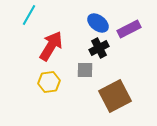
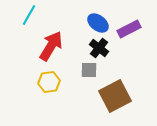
black cross: rotated 24 degrees counterclockwise
gray square: moved 4 px right
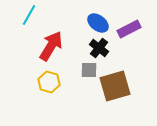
yellow hexagon: rotated 25 degrees clockwise
brown square: moved 10 px up; rotated 12 degrees clockwise
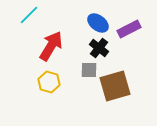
cyan line: rotated 15 degrees clockwise
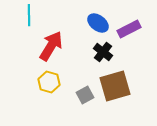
cyan line: rotated 45 degrees counterclockwise
black cross: moved 4 px right, 4 px down
gray square: moved 4 px left, 25 px down; rotated 30 degrees counterclockwise
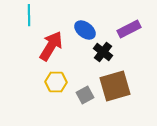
blue ellipse: moved 13 px left, 7 px down
yellow hexagon: moved 7 px right; rotated 15 degrees counterclockwise
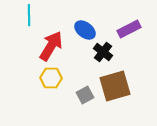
yellow hexagon: moved 5 px left, 4 px up
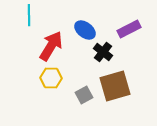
gray square: moved 1 px left
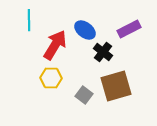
cyan line: moved 5 px down
red arrow: moved 4 px right, 1 px up
brown square: moved 1 px right
gray square: rotated 24 degrees counterclockwise
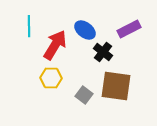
cyan line: moved 6 px down
brown square: rotated 24 degrees clockwise
